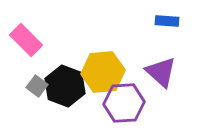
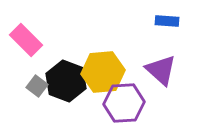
purple triangle: moved 2 px up
black hexagon: moved 1 px right, 5 px up
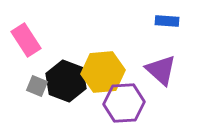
pink rectangle: rotated 12 degrees clockwise
gray square: rotated 15 degrees counterclockwise
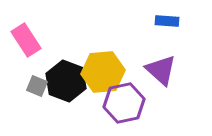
purple hexagon: rotated 9 degrees counterclockwise
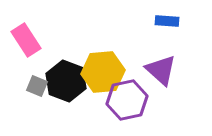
purple hexagon: moved 3 px right, 3 px up
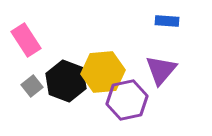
purple triangle: rotated 28 degrees clockwise
gray square: moved 5 px left; rotated 30 degrees clockwise
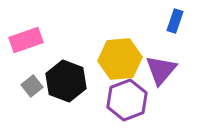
blue rectangle: moved 8 px right; rotated 75 degrees counterclockwise
pink rectangle: rotated 76 degrees counterclockwise
yellow hexagon: moved 17 px right, 13 px up
purple hexagon: rotated 9 degrees counterclockwise
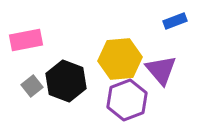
blue rectangle: rotated 50 degrees clockwise
pink rectangle: rotated 8 degrees clockwise
purple triangle: rotated 20 degrees counterclockwise
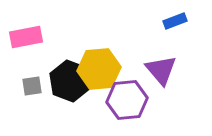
pink rectangle: moved 3 px up
yellow hexagon: moved 21 px left, 10 px down
black hexagon: moved 4 px right
gray square: rotated 30 degrees clockwise
purple hexagon: rotated 15 degrees clockwise
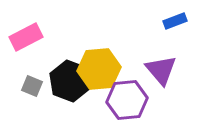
pink rectangle: rotated 16 degrees counterclockwise
gray square: rotated 30 degrees clockwise
